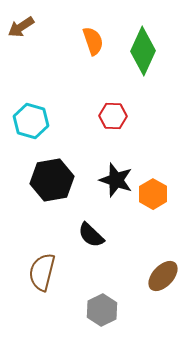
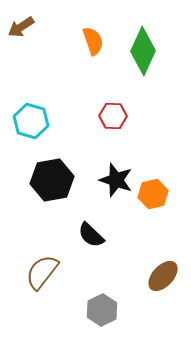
orange hexagon: rotated 16 degrees clockwise
brown semicircle: rotated 24 degrees clockwise
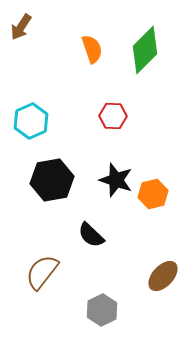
brown arrow: rotated 24 degrees counterclockwise
orange semicircle: moved 1 px left, 8 px down
green diamond: moved 2 px right, 1 px up; rotated 21 degrees clockwise
cyan hexagon: rotated 20 degrees clockwise
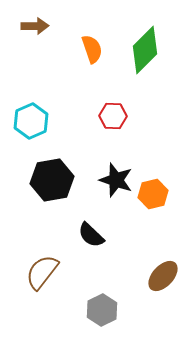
brown arrow: moved 14 px right, 1 px up; rotated 124 degrees counterclockwise
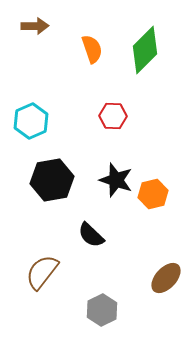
brown ellipse: moved 3 px right, 2 px down
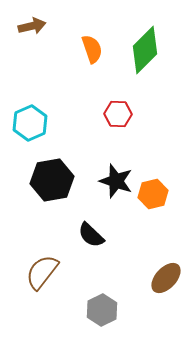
brown arrow: moved 3 px left; rotated 12 degrees counterclockwise
red hexagon: moved 5 px right, 2 px up
cyan hexagon: moved 1 px left, 2 px down
black star: moved 1 px down
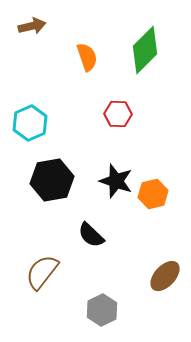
orange semicircle: moved 5 px left, 8 px down
brown ellipse: moved 1 px left, 2 px up
